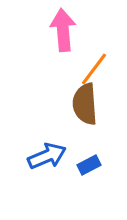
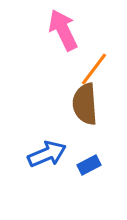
pink arrow: rotated 21 degrees counterclockwise
blue arrow: moved 2 px up
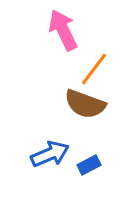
brown semicircle: rotated 66 degrees counterclockwise
blue arrow: moved 3 px right
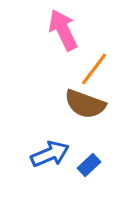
blue rectangle: rotated 15 degrees counterclockwise
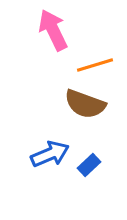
pink arrow: moved 10 px left
orange line: moved 1 px right, 4 px up; rotated 36 degrees clockwise
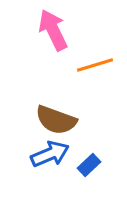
brown semicircle: moved 29 px left, 16 px down
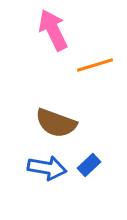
brown semicircle: moved 3 px down
blue arrow: moved 3 px left, 14 px down; rotated 33 degrees clockwise
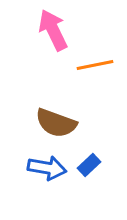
orange line: rotated 6 degrees clockwise
